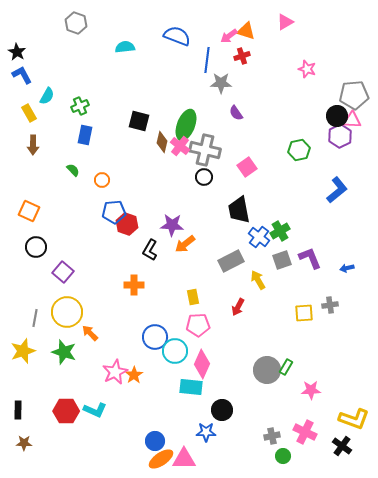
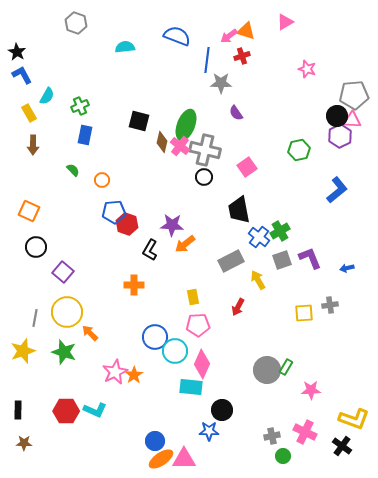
blue star at (206, 432): moved 3 px right, 1 px up
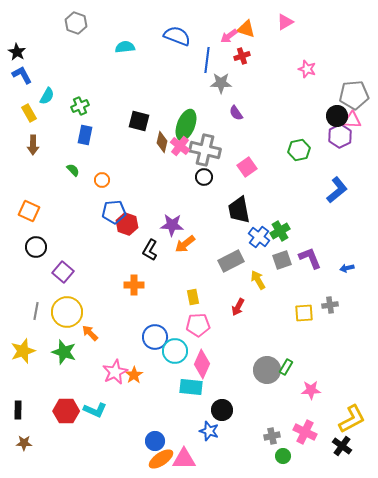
orange triangle at (246, 31): moved 2 px up
gray line at (35, 318): moved 1 px right, 7 px up
yellow L-shape at (354, 419): moved 2 px left; rotated 48 degrees counterclockwise
blue star at (209, 431): rotated 18 degrees clockwise
